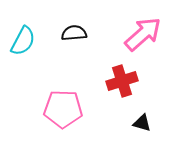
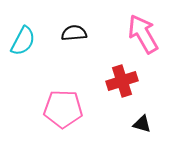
pink arrow: rotated 78 degrees counterclockwise
black triangle: moved 1 px down
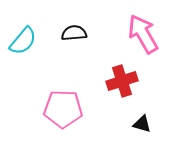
cyan semicircle: rotated 12 degrees clockwise
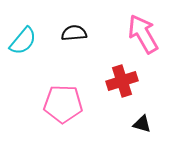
pink pentagon: moved 5 px up
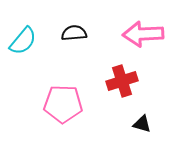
pink arrow: rotated 63 degrees counterclockwise
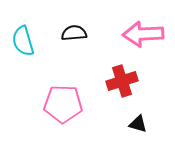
cyan semicircle: rotated 124 degrees clockwise
black triangle: moved 4 px left
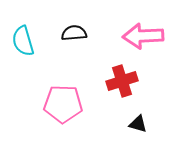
pink arrow: moved 2 px down
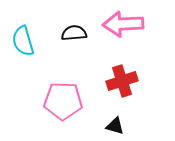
pink arrow: moved 20 px left, 12 px up
pink pentagon: moved 3 px up
black triangle: moved 23 px left, 2 px down
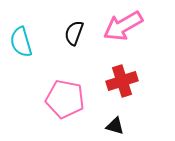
pink arrow: moved 2 px down; rotated 27 degrees counterclockwise
black semicircle: rotated 65 degrees counterclockwise
cyan semicircle: moved 2 px left, 1 px down
pink pentagon: moved 2 px right, 2 px up; rotated 9 degrees clockwise
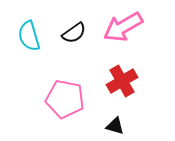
pink arrow: moved 1 px down
black semicircle: rotated 145 degrees counterclockwise
cyan semicircle: moved 8 px right, 6 px up
red cross: rotated 12 degrees counterclockwise
